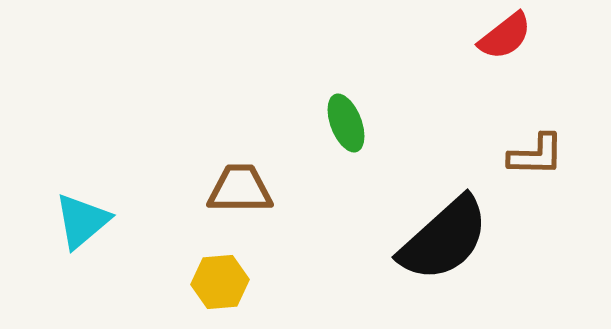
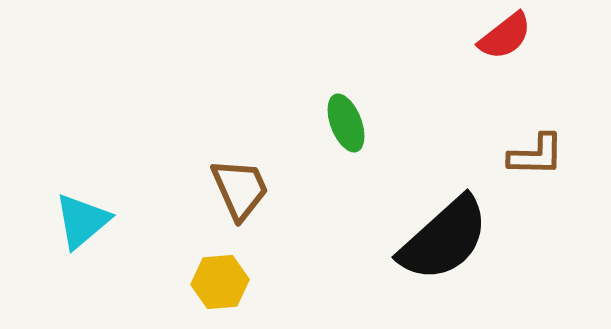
brown trapezoid: rotated 66 degrees clockwise
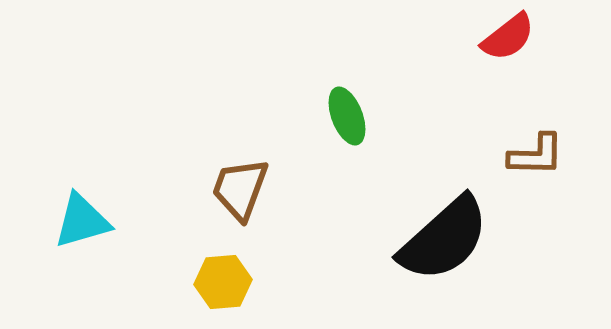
red semicircle: moved 3 px right, 1 px down
green ellipse: moved 1 px right, 7 px up
brown trapezoid: rotated 136 degrees counterclockwise
cyan triangle: rotated 24 degrees clockwise
yellow hexagon: moved 3 px right
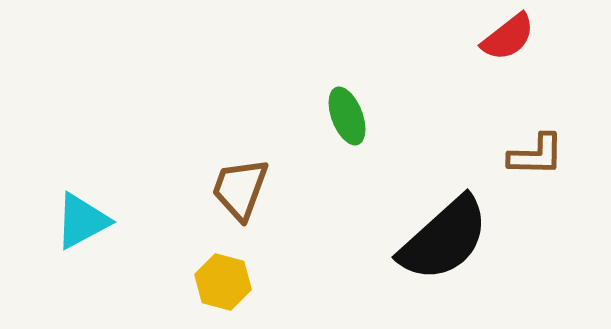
cyan triangle: rotated 12 degrees counterclockwise
yellow hexagon: rotated 20 degrees clockwise
